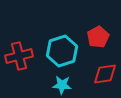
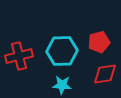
red pentagon: moved 1 px right, 5 px down; rotated 15 degrees clockwise
cyan hexagon: rotated 16 degrees clockwise
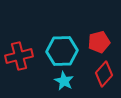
red diamond: moved 1 px left; rotated 40 degrees counterclockwise
cyan star: moved 2 px right, 4 px up; rotated 24 degrees clockwise
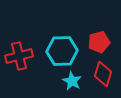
red diamond: moved 1 px left; rotated 25 degrees counterclockwise
cyan star: moved 8 px right
